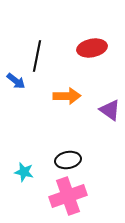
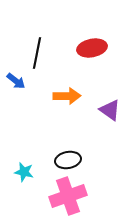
black line: moved 3 px up
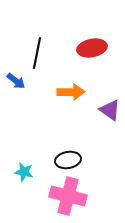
orange arrow: moved 4 px right, 4 px up
pink cross: rotated 33 degrees clockwise
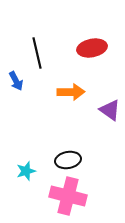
black line: rotated 24 degrees counterclockwise
blue arrow: rotated 24 degrees clockwise
cyan star: moved 2 px right, 1 px up; rotated 30 degrees counterclockwise
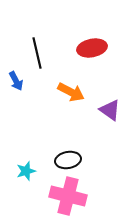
orange arrow: rotated 28 degrees clockwise
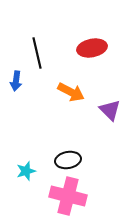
blue arrow: rotated 36 degrees clockwise
purple triangle: rotated 10 degrees clockwise
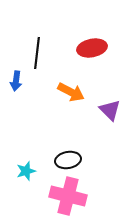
black line: rotated 20 degrees clockwise
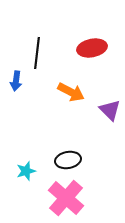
pink cross: moved 2 px left, 2 px down; rotated 27 degrees clockwise
